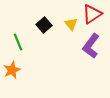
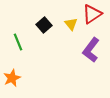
purple L-shape: moved 4 px down
orange star: moved 8 px down
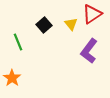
purple L-shape: moved 2 px left, 1 px down
orange star: rotated 12 degrees counterclockwise
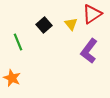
orange star: rotated 12 degrees counterclockwise
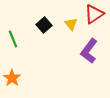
red triangle: moved 2 px right
green line: moved 5 px left, 3 px up
orange star: rotated 12 degrees clockwise
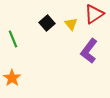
black square: moved 3 px right, 2 px up
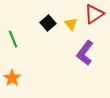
black square: moved 1 px right
purple L-shape: moved 4 px left, 2 px down
